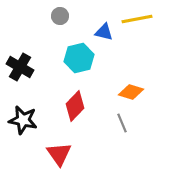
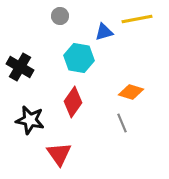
blue triangle: rotated 30 degrees counterclockwise
cyan hexagon: rotated 24 degrees clockwise
red diamond: moved 2 px left, 4 px up; rotated 8 degrees counterclockwise
black star: moved 7 px right
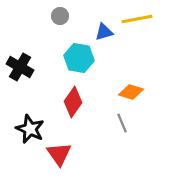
black star: moved 9 px down; rotated 12 degrees clockwise
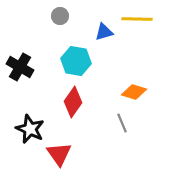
yellow line: rotated 12 degrees clockwise
cyan hexagon: moved 3 px left, 3 px down
orange diamond: moved 3 px right
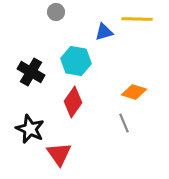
gray circle: moved 4 px left, 4 px up
black cross: moved 11 px right, 5 px down
gray line: moved 2 px right
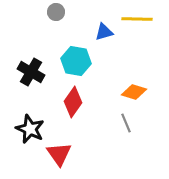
gray line: moved 2 px right
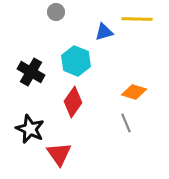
cyan hexagon: rotated 12 degrees clockwise
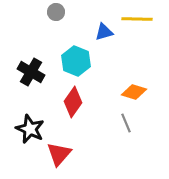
red triangle: rotated 16 degrees clockwise
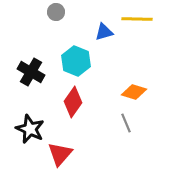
red triangle: moved 1 px right
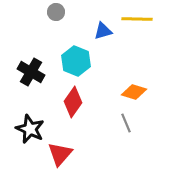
blue triangle: moved 1 px left, 1 px up
